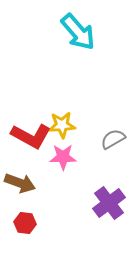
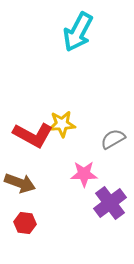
cyan arrow: rotated 69 degrees clockwise
yellow star: moved 1 px up
red L-shape: moved 2 px right, 1 px up
pink star: moved 21 px right, 17 px down
purple cross: moved 1 px right
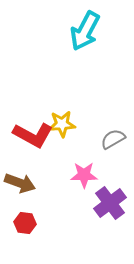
cyan arrow: moved 7 px right, 1 px up
pink star: moved 1 px down
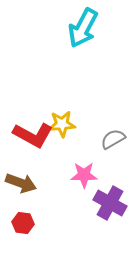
cyan arrow: moved 2 px left, 3 px up
brown arrow: moved 1 px right
purple cross: rotated 24 degrees counterclockwise
red hexagon: moved 2 px left
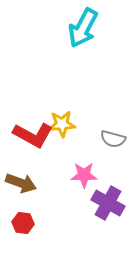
gray semicircle: rotated 135 degrees counterclockwise
purple cross: moved 2 px left
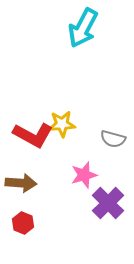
pink star: rotated 16 degrees counterclockwise
brown arrow: rotated 16 degrees counterclockwise
purple cross: rotated 16 degrees clockwise
red hexagon: rotated 15 degrees clockwise
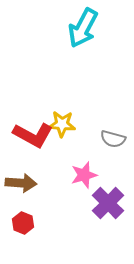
yellow star: rotated 8 degrees clockwise
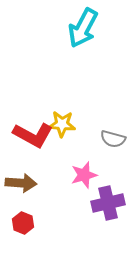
purple cross: rotated 32 degrees clockwise
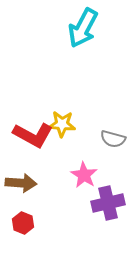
pink star: rotated 24 degrees counterclockwise
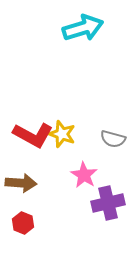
cyan arrow: rotated 135 degrees counterclockwise
yellow star: moved 10 px down; rotated 16 degrees clockwise
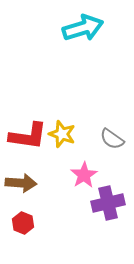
red L-shape: moved 5 px left, 1 px down; rotated 21 degrees counterclockwise
gray semicircle: moved 1 px left; rotated 20 degrees clockwise
pink star: rotated 8 degrees clockwise
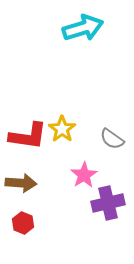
yellow star: moved 5 px up; rotated 16 degrees clockwise
